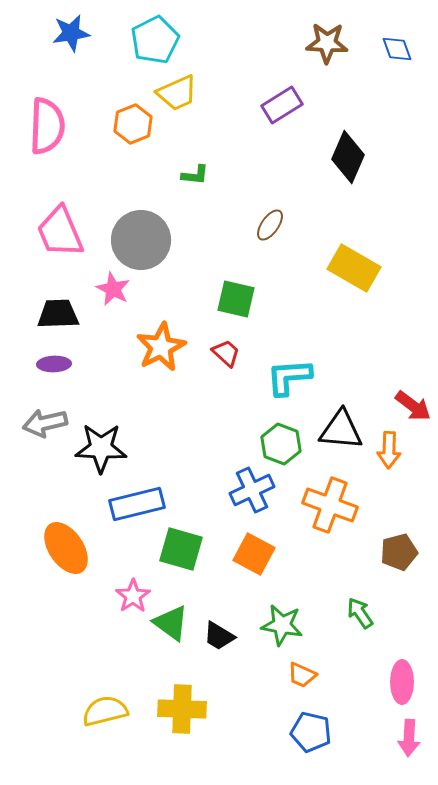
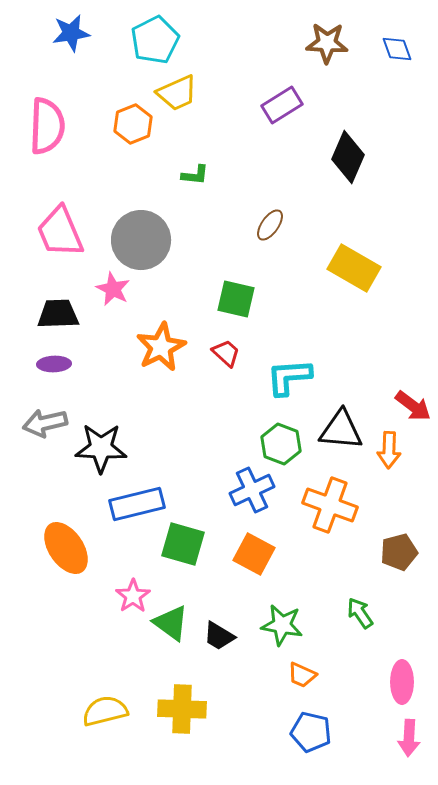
green square at (181, 549): moved 2 px right, 5 px up
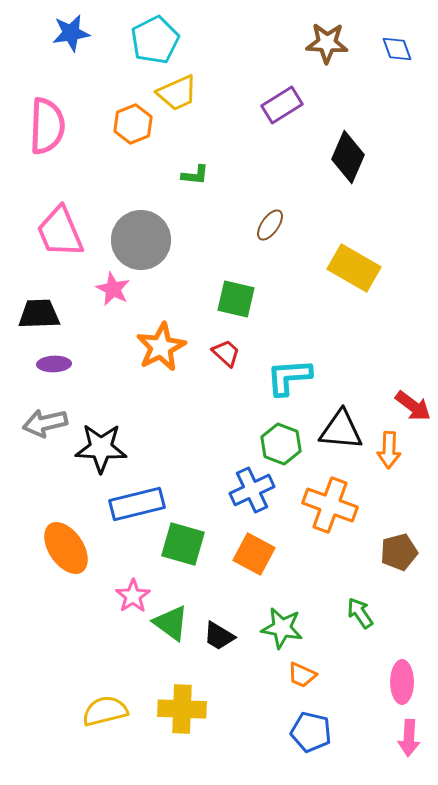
black trapezoid at (58, 314): moved 19 px left
green star at (282, 625): moved 3 px down
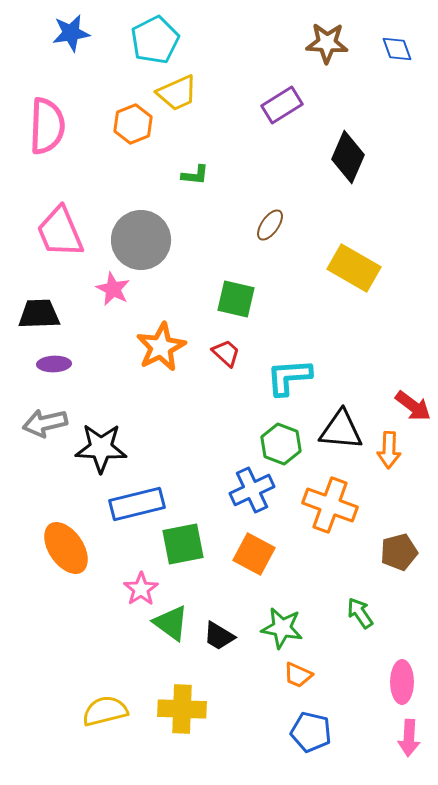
green square at (183, 544): rotated 27 degrees counterclockwise
pink star at (133, 596): moved 8 px right, 7 px up
orange trapezoid at (302, 675): moved 4 px left
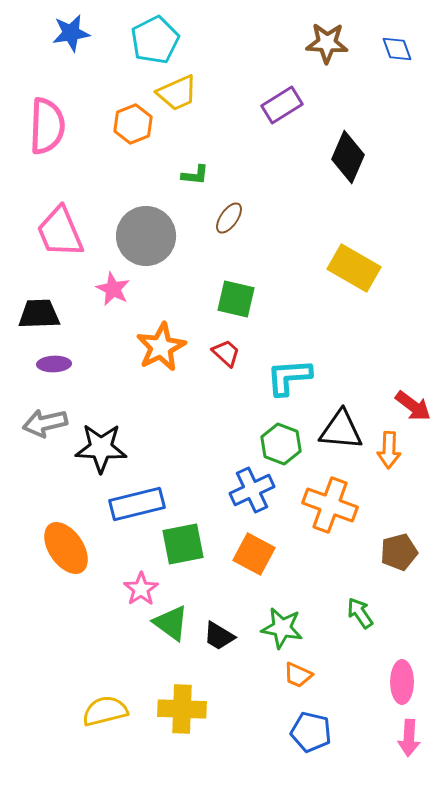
brown ellipse at (270, 225): moved 41 px left, 7 px up
gray circle at (141, 240): moved 5 px right, 4 px up
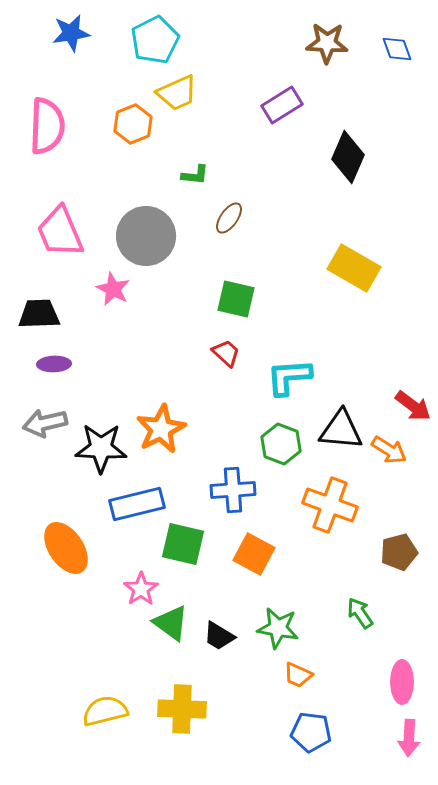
orange star at (161, 347): moved 82 px down
orange arrow at (389, 450): rotated 60 degrees counterclockwise
blue cross at (252, 490): moved 19 px left; rotated 21 degrees clockwise
green square at (183, 544): rotated 24 degrees clockwise
green star at (282, 628): moved 4 px left
blue pentagon at (311, 732): rotated 6 degrees counterclockwise
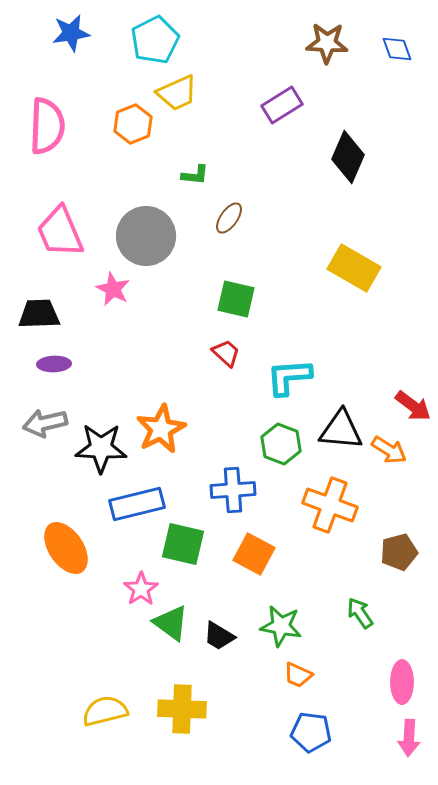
green star at (278, 628): moved 3 px right, 2 px up
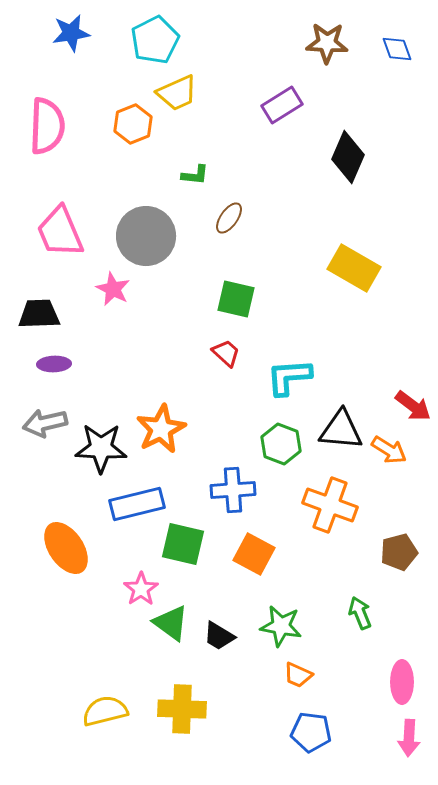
green arrow at (360, 613): rotated 12 degrees clockwise
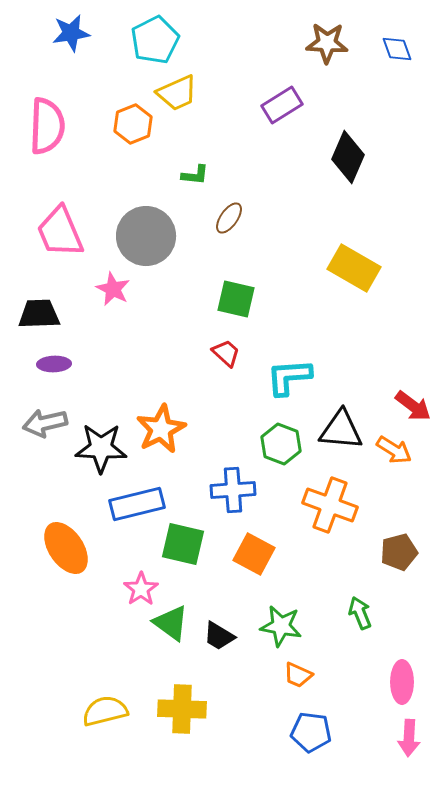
orange arrow at (389, 450): moved 5 px right
